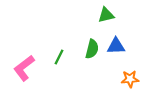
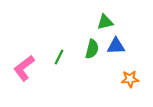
green triangle: moved 1 px left, 7 px down
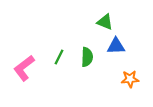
green triangle: rotated 36 degrees clockwise
green semicircle: moved 5 px left, 8 px down; rotated 12 degrees counterclockwise
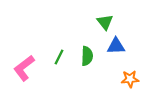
green triangle: rotated 30 degrees clockwise
green semicircle: moved 1 px up
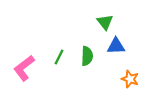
orange star: rotated 24 degrees clockwise
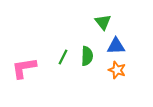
green triangle: moved 2 px left
green line: moved 4 px right
pink L-shape: rotated 28 degrees clockwise
orange star: moved 13 px left, 9 px up
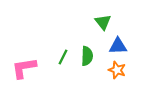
blue triangle: moved 2 px right
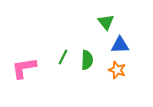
green triangle: moved 3 px right
blue triangle: moved 2 px right, 1 px up
green semicircle: moved 4 px down
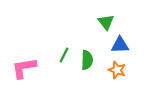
green line: moved 1 px right, 2 px up
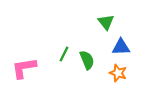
blue triangle: moved 1 px right, 2 px down
green line: moved 1 px up
green semicircle: rotated 24 degrees counterclockwise
orange star: moved 1 px right, 3 px down
